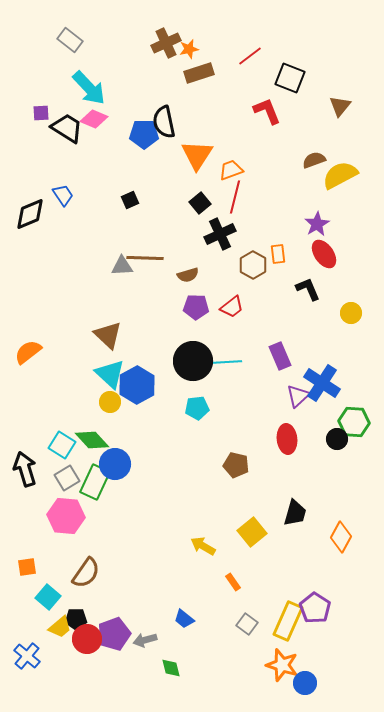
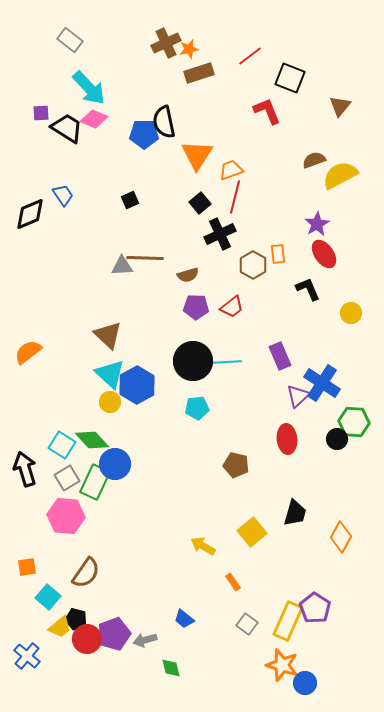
black pentagon at (76, 619): rotated 15 degrees clockwise
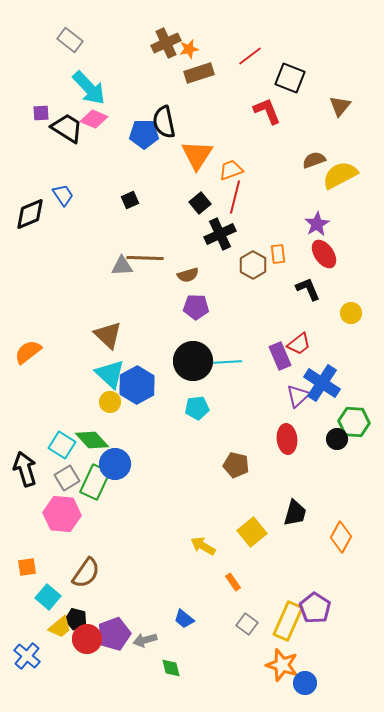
red trapezoid at (232, 307): moved 67 px right, 37 px down
pink hexagon at (66, 516): moved 4 px left, 2 px up
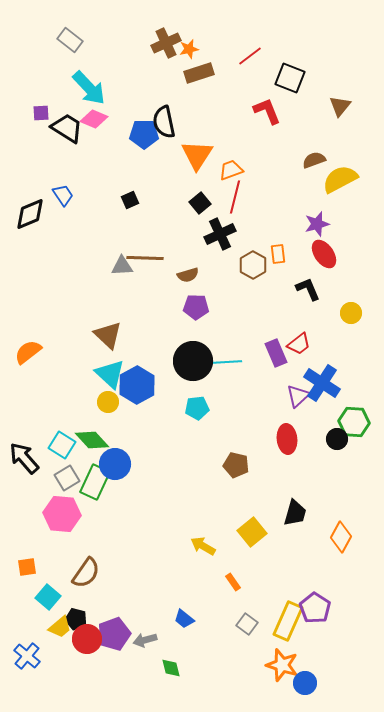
yellow semicircle at (340, 175): moved 4 px down
purple star at (317, 224): rotated 15 degrees clockwise
purple rectangle at (280, 356): moved 4 px left, 3 px up
yellow circle at (110, 402): moved 2 px left
black arrow at (25, 469): moved 1 px left, 11 px up; rotated 24 degrees counterclockwise
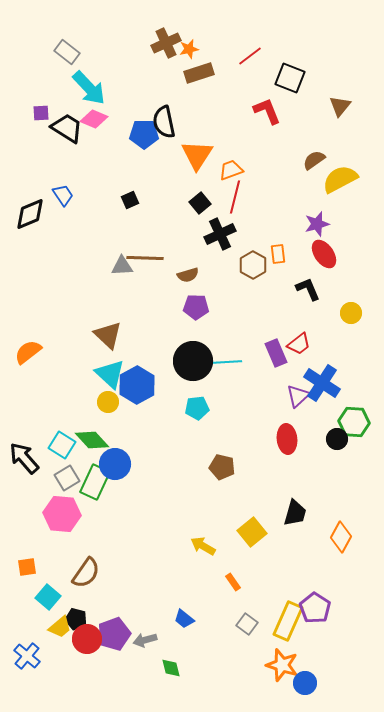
gray rectangle at (70, 40): moved 3 px left, 12 px down
brown semicircle at (314, 160): rotated 15 degrees counterclockwise
brown pentagon at (236, 465): moved 14 px left, 2 px down
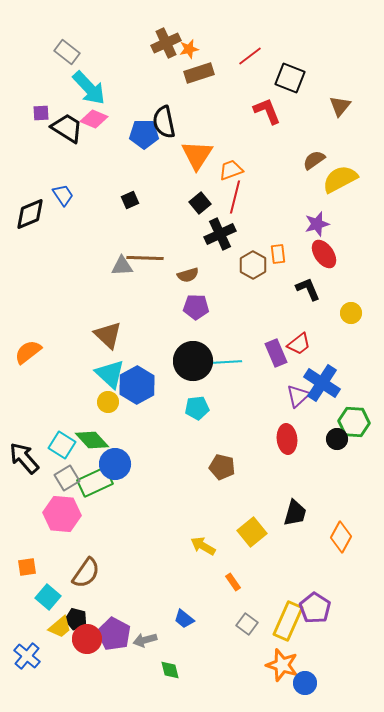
green rectangle at (95, 482): rotated 40 degrees clockwise
purple pentagon at (114, 634): rotated 24 degrees counterclockwise
green diamond at (171, 668): moved 1 px left, 2 px down
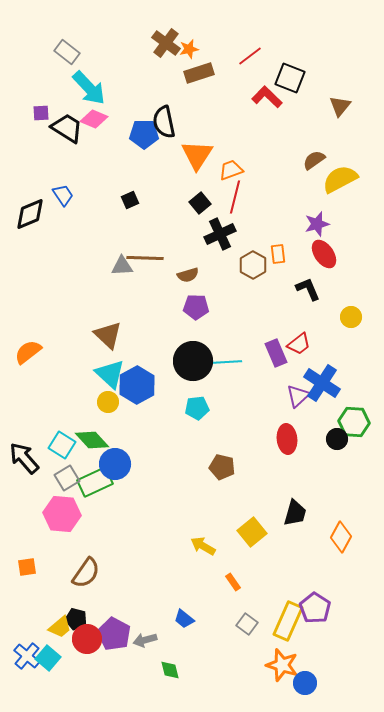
brown cross at (166, 43): rotated 28 degrees counterclockwise
red L-shape at (267, 111): moved 14 px up; rotated 24 degrees counterclockwise
yellow circle at (351, 313): moved 4 px down
cyan square at (48, 597): moved 61 px down
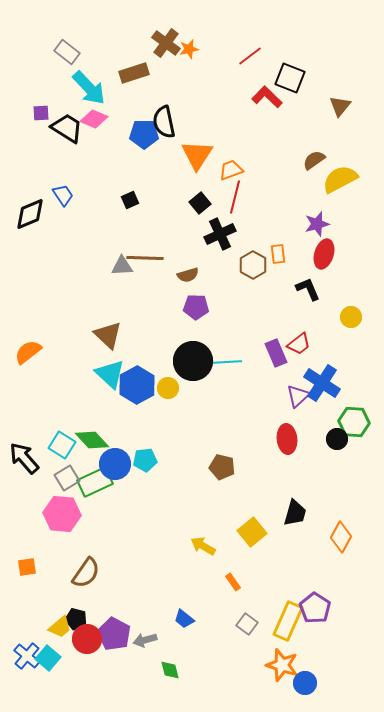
brown rectangle at (199, 73): moved 65 px left
red ellipse at (324, 254): rotated 52 degrees clockwise
yellow circle at (108, 402): moved 60 px right, 14 px up
cyan pentagon at (197, 408): moved 52 px left, 52 px down
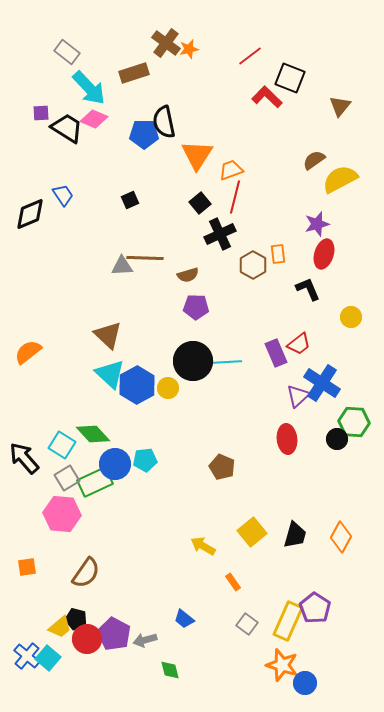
green diamond at (92, 440): moved 1 px right, 6 px up
brown pentagon at (222, 467): rotated 10 degrees clockwise
black trapezoid at (295, 513): moved 22 px down
